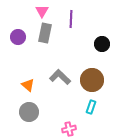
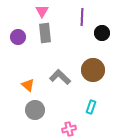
purple line: moved 11 px right, 2 px up
gray rectangle: rotated 18 degrees counterclockwise
black circle: moved 11 px up
brown circle: moved 1 px right, 10 px up
gray circle: moved 6 px right, 2 px up
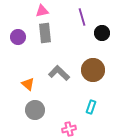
pink triangle: rotated 48 degrees clockwise
purple line: rotated 18 degrees counterclockwise
gray L-shape: moved 1 px left, 4 px up
orange triangle: moved 1 px up
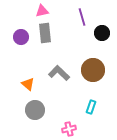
purple circle: moved 3 px right
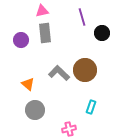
purple circle: moved 3 px down
brown circle: moved 8 px left
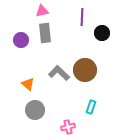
purple line: rotated 18 degrees clockwise
pink cross: moved 1 px left, 2 px up
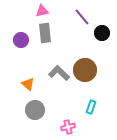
purple line: rotated 42 degrees counterclockwise
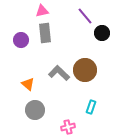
purple line: moved 3 px right, 1 px up
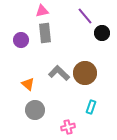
brown circle: moved 3 px down
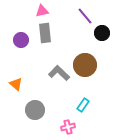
brown circle: moved 8 px up
orange triangle: moved 12 px left
cyan rectangle: moved 8 px left, 2 px up; rotated 16 degrees clockwise
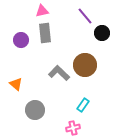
pink cross: moved 5 px right, 1 px down
